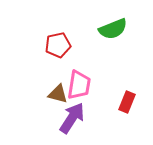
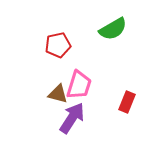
green semicircle: rotated 8 degrees counterclockwise
pink trapezoid: rotated 8 degrees clockwise
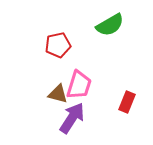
green semicircle: moved 3 px left, 4 px up
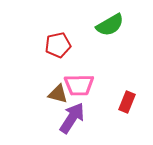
pink trapezoid: rotated 72 degrees clockwise
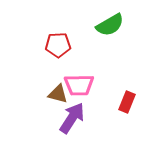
red pentagon: rotated 10 degrees clockwise
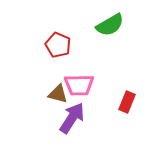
red pentagon: rotated 25 degrees clockwise
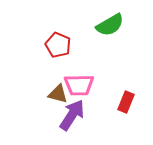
red rectangle: moved 1 px left
purple arrow: moved 3 px up
